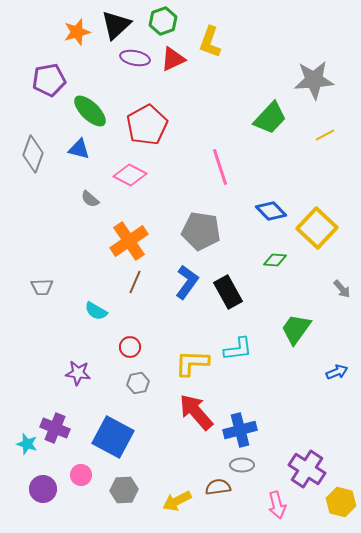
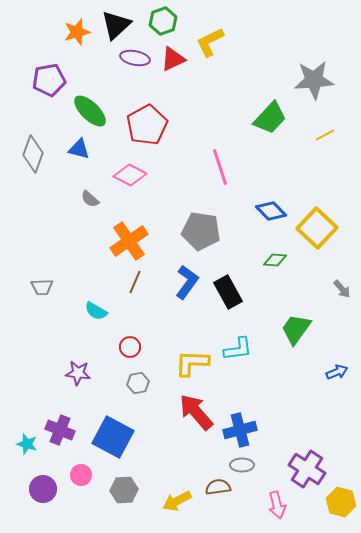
yellow L-shape at (210, 42): rotated 44 degrees clockwise
purple cross at (55, 428): moved 5 px right, 2 px down
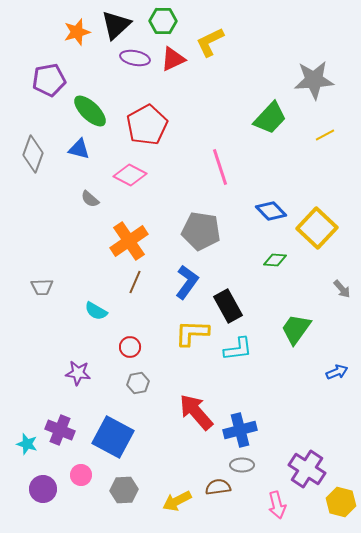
green hexagon at (163, 21): rotated 20 degrees clockwise
black rectangle at (228, 292): moved 14 px down
yellow L-shape at (192, 363): moved 30 px up
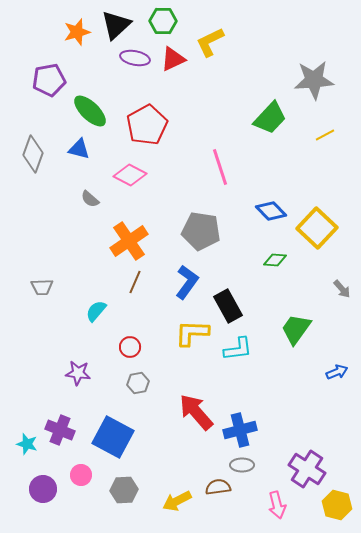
cyan semicircle at (96, 311): rotated 100 degrees clockwise
yellow hexagon at (341, 502): moved 4 px left, 3 px down
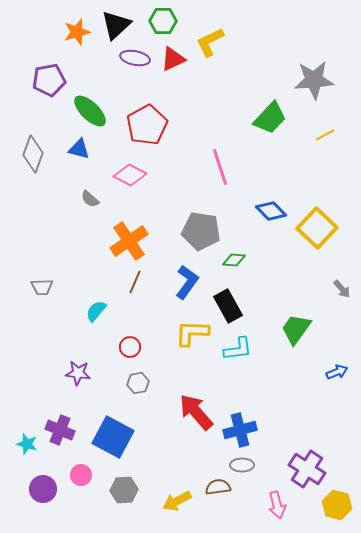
green diamond at (275, 260): moved 41 px left
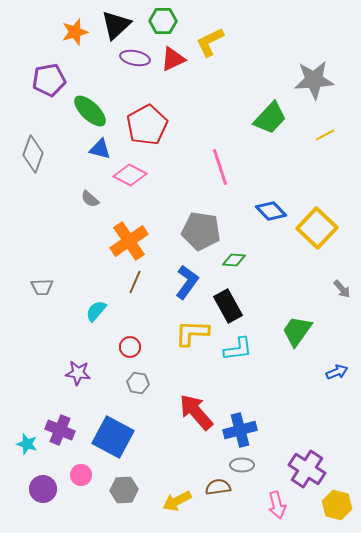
orange star at (77, 32): moved 2 px left
blue triangle at (79, 149): moved 21 px right
green trapezoid at (296, 329): moved 1 px right, 2 px down
gray hexagon at (138, 383): rotated 20 degrees clockwise
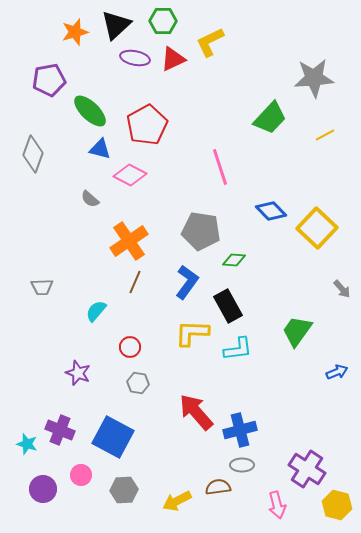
gray star at (314, 80): moved 2 px up
purple star at (78, 373): rotated 15 degrees clockwise
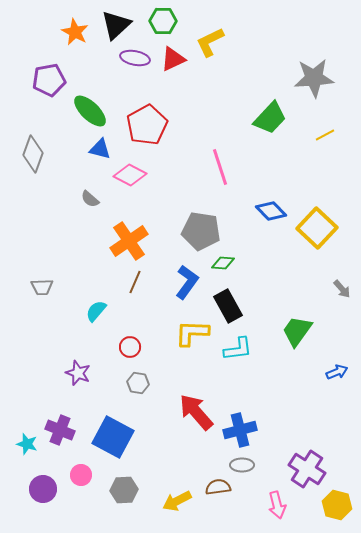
orange star at (75, 32): rotated 28 degrees counterclockwise
green diamond at (234, 260): moved 11 px left, 3 px down
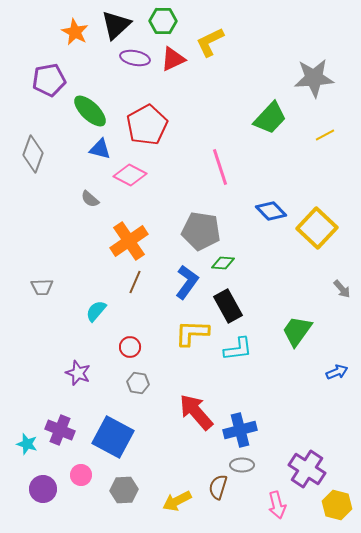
brown semicircle at (218, 487): rotated 65 degrees counterclockwise
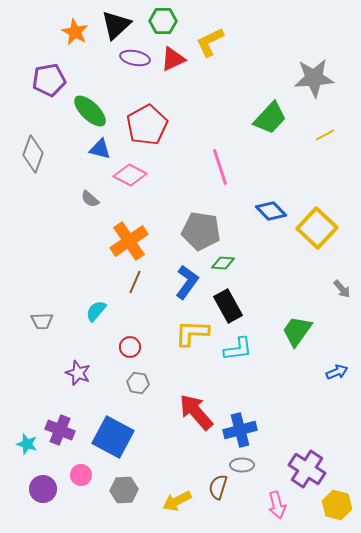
gray trapezoid at (42, 287): moved 34 px down
